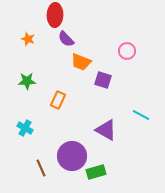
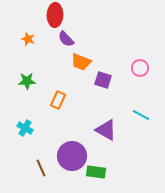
pink circle: moved 13 px right, 17 px down
green rectangle: rotated 24 degrees clockwise
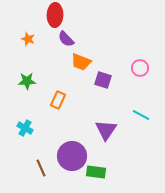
purple triangle: rotated 35 degrees clockwise
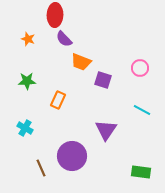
purple semicircle: moved 2 px left
cyan line: moved 1 px right, 5 px up
green rectangle: moved 45 px right
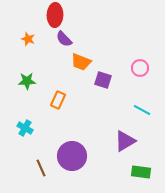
purple triangle: moved 19 px right, 11 px down; rotated 25 degrees clockwise
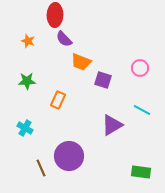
orange star: moved 2 px down
purple triangle: moved 13 px left, 16 px up
purple circle: moved 3 px left
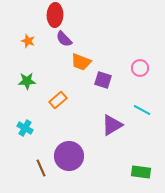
orange rectangle: rotated 24 degrees clockwise
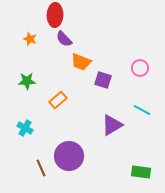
orange star: moved 2 px right, 2 px up
